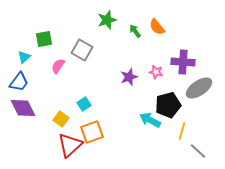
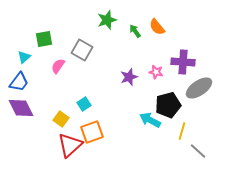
purple diamond: moved 2 px left
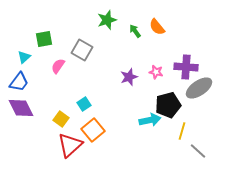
purple cross: moved 3 px right, 5 px down
cyan arrow: rotated 140 degrees clockwise
orange square: moved 1 px right, 2 px up; rotated 20 degrees counterclockwise
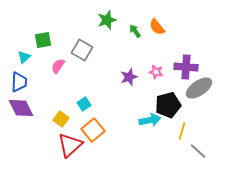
green square: moved 1 px left, 1 px down
blue trapezoid: rotated 35 degrees counterclockwise
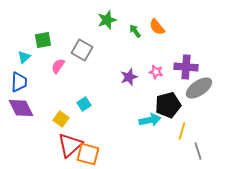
orange square: moved 5 px left, 24 px down; rotated 35 degrees counterclockwise
gray line: rotated 30 degrees clockwise
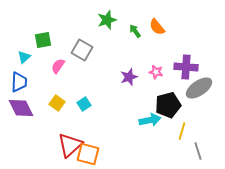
yellow square: moved 4 px left, 16 px up
